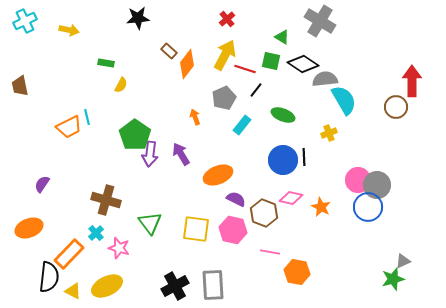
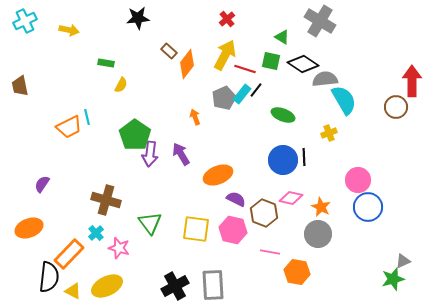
cyan rectangle at (242, 125): moved 31 px up
gray circle at (377, 185): moved 59 px left, 49 px down
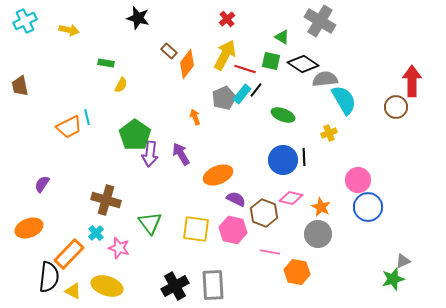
black star at (138, 18): rotated 20 degrees clockwise
yellow ellipse at (107, 286): rotated 44 degrees clockwise
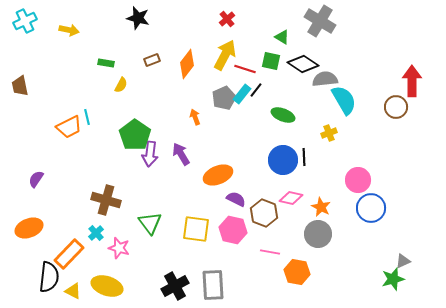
brown rectangle at (169, 51): moved 17 px left, 9 px down; rotated 63 degrees counterclockwise
purple semicircle at (42, 184): moved 6 px left, 5 px up
blue circle at (368, 207): moved 3 px right, 1 px down
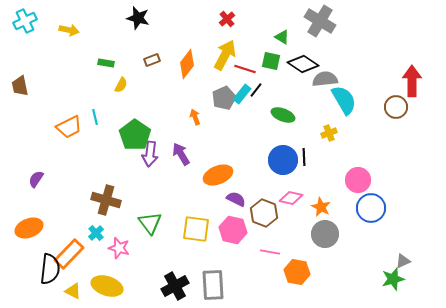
cyan line at (87, 117): moved 8 px right
gray circle at (318, 234): moved 7 px right
black semicircle at (49, 277): moved 1 px right, 8 px up
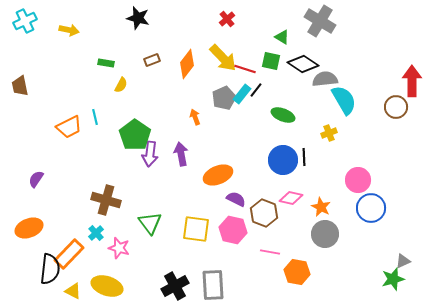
yellow arrow at (225, 55): moved 2 px left, 3 px down; rotated 108 degrees clockwise
purple arrow at (181, 154): rotated 20 degrees clockwise
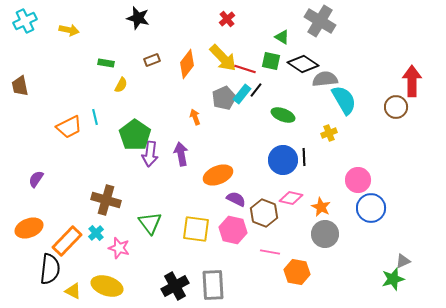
orange rectangle at (69, 254): moved 2 px left, 13 px up
